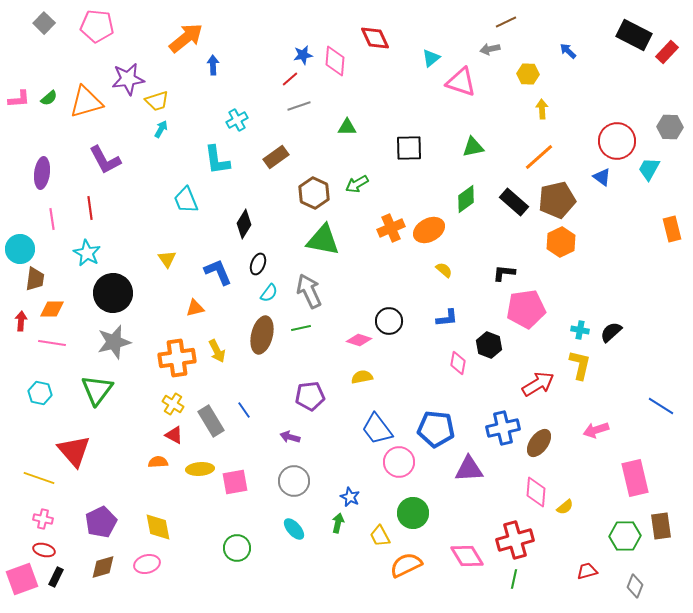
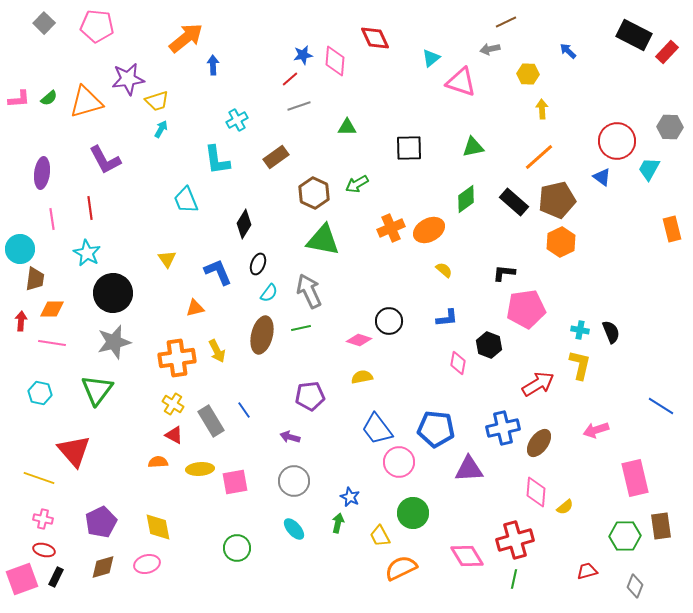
black semicircle at (611, 332): rotated 110 degrees clockwise
orange semicircle at (406, 565): moved 5 px left, 3 px down
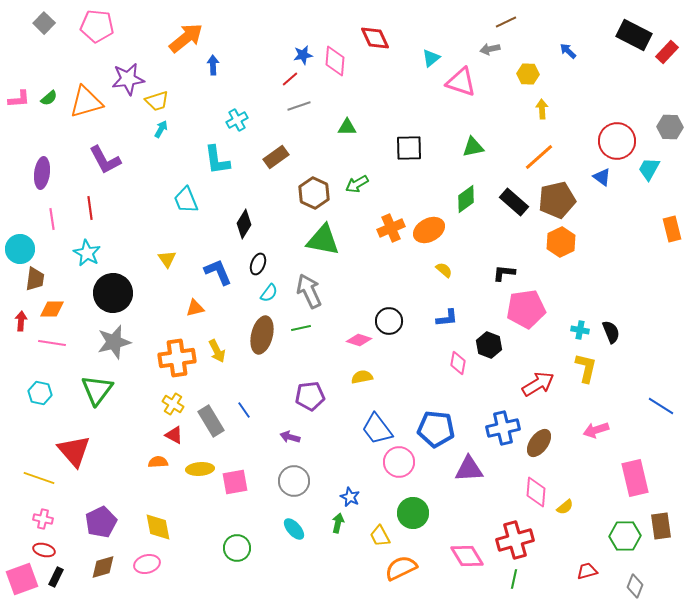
yellow L-shape at (580, 365): moved 6 px right, 3 px down
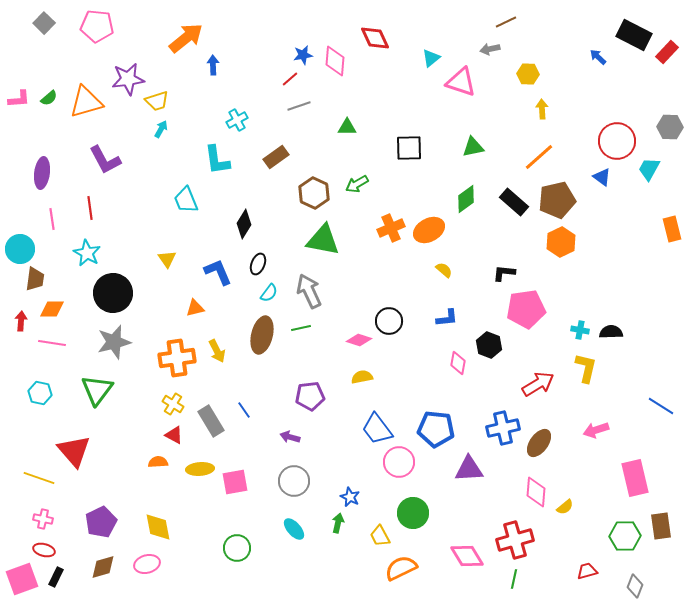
blue arrow at (568, 51): moved 30 px right, 6 px down
black semicircle at (611, 332): rotated 70 degrees counterclockwise
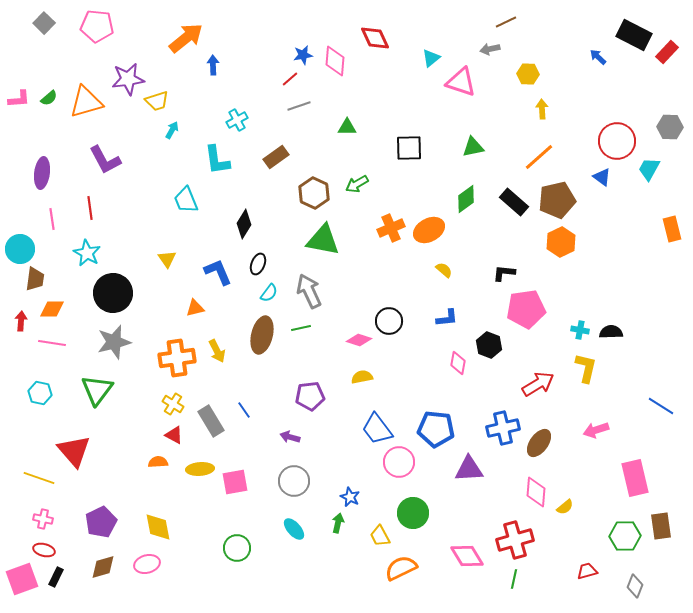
cyan arrow at (161, 129): moved 11 px right, 1 px down
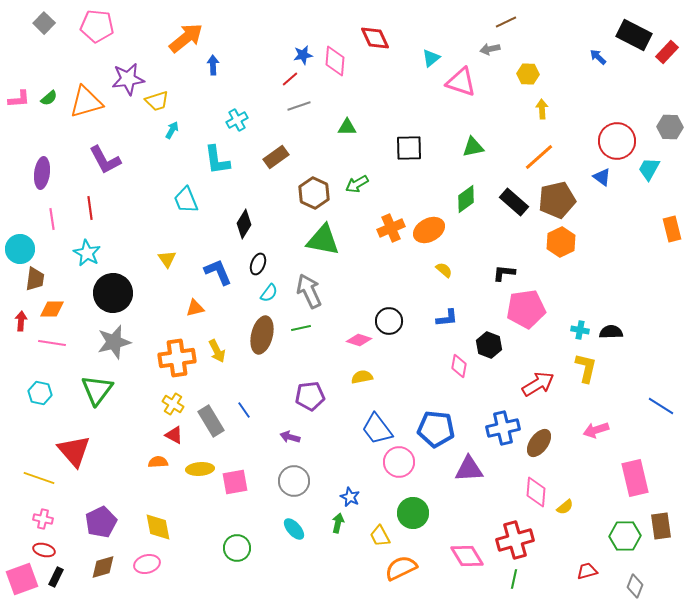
pink diamond at (458, 363): moved 1 px right, 3 px down
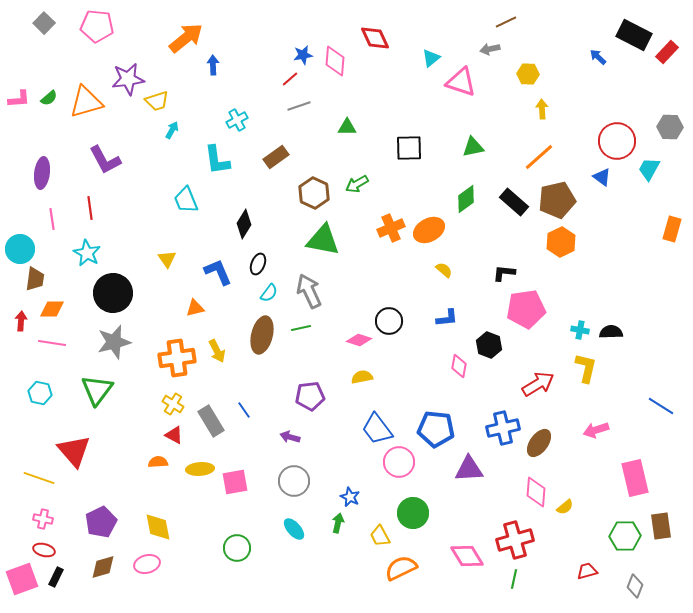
orange rectangle at (672, 229): rotated 30 degrees clockwise
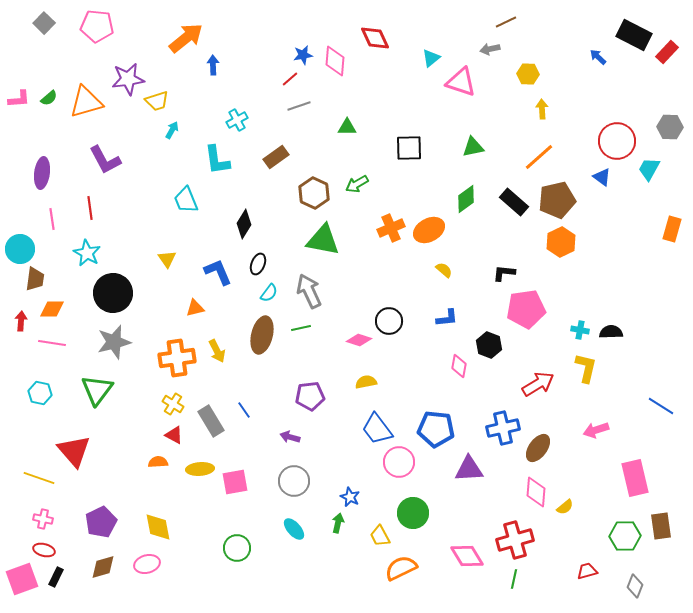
yellow semicircle at (362, 377): moved 4 px right, 5 px down
brown ellipse at (539, 443): moved 1 px left, 5 px down
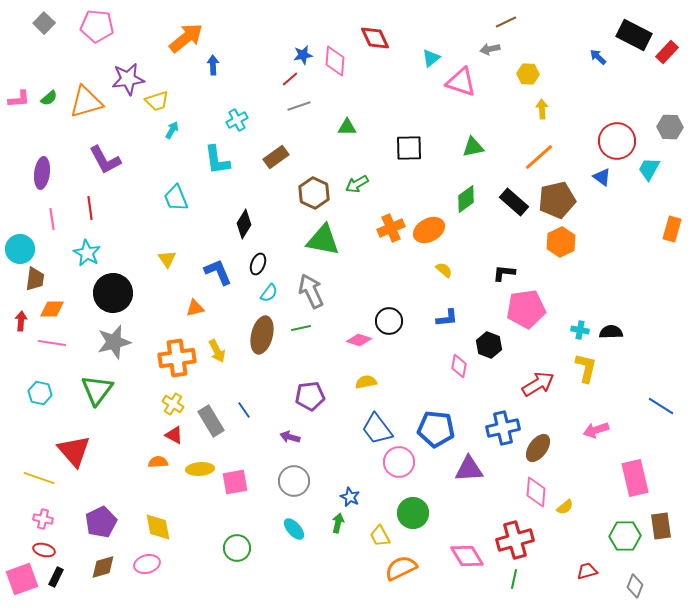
cyan trapezoid at (186, 200): moved 10 px left, 2 px up
gray arrow at (309, 291): moved 2 px right
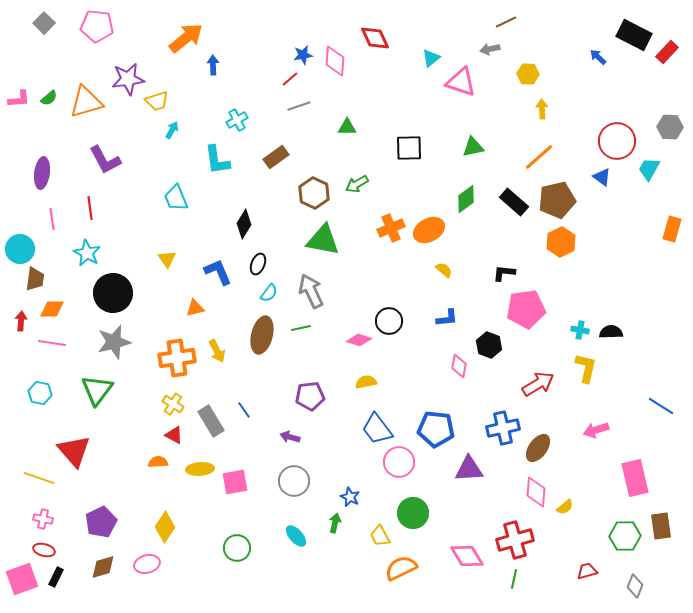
green arrow at (338, 523): moved 3 px left
yellow diamond at (158, 527): moved 7 px right; rotated 44 degrees clockwise
cyan ellipse at (294, 529): moved 2 px right, 7 px down
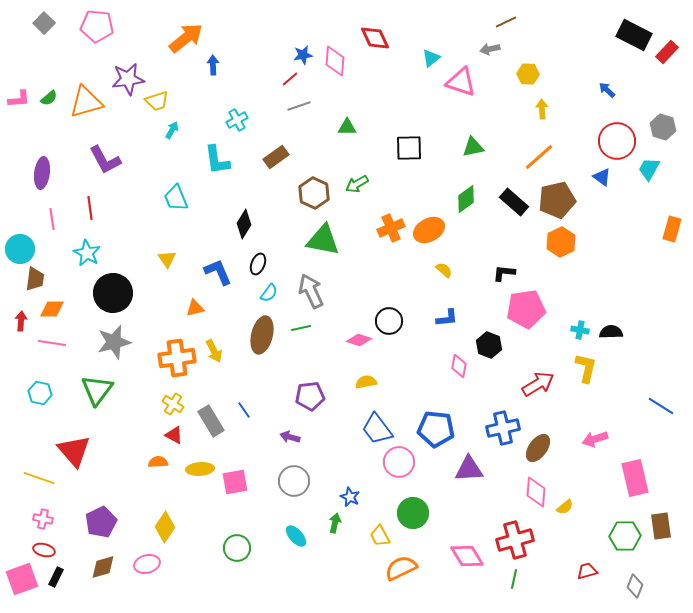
blue arrow at (598, 57): moved 9 px right, 33 px down
gray hexagon at (670, 127): moved 7 px left; rotated 15 degrees clockwise
yellow arrow at (217, 351): moved 3 px left
pink arrow at (596, 430): moved 1 px left, 9 px down
